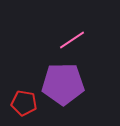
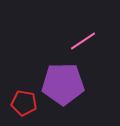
pink line: moved 11 px right, 1 px down
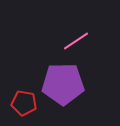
pink line: moved 7 px left
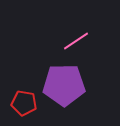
purple pentagon: moved 1 px right, 1 px down
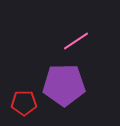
red pentagon: rotated 10 degrees counterclockwise
